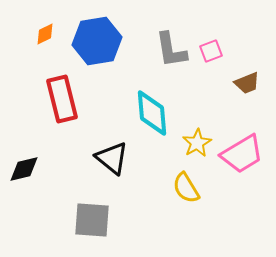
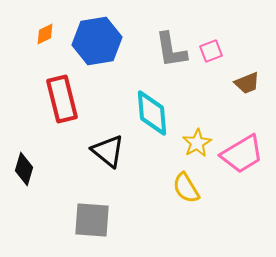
black triangle: moved 4 px left, 7 px up
black diamond: rotated 60 degrees counterclockwise
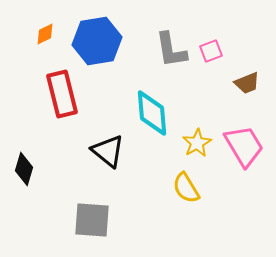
red rectangle: moved 5 px up
pink trapezoid: moved 2 px right, 8 px up; rotated 90 degrees counterclockwise
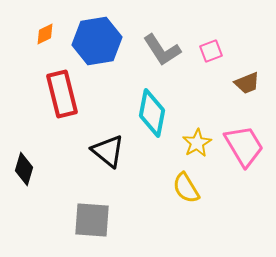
gray L-shape: moved 9 px left; rotated 24 degrees counterclockwise
cyan diamond: rotated 15 degrees clockwise
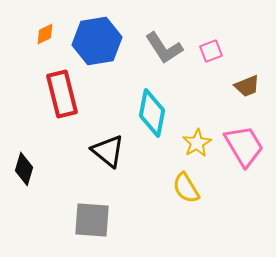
gray L-shape: moved 2 px right, 2 px up
brown trapezoid: moved 3 px down
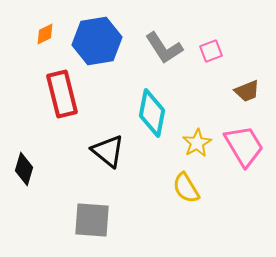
brown trapezoid: moved 5 px down
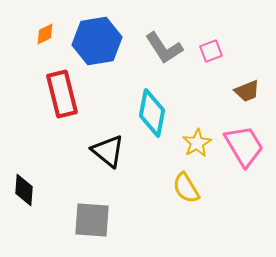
black diamond: moved 21 px down; rotated 12 degrees counterclockwise
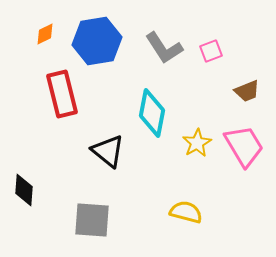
yellow semicircle: moved 24 px down; rotated 136 degrees clockwise
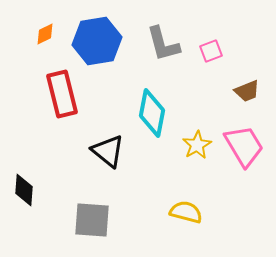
gray L-shape: moved 1 px left, 4 px up; rotated 18 degrees clockwise
yellow star: moved 2 px down
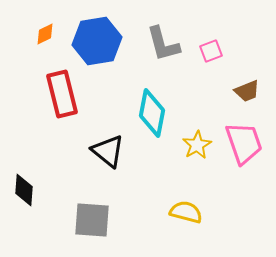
pink trapezoid: moved 3 px up; rotated 12 degrees clockwise
